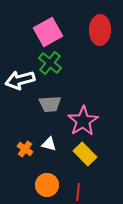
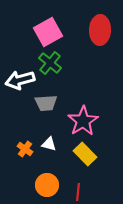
gray trapezoid: moved 4 px left, 1 px up
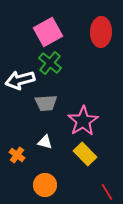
red ellipse: moved 1 px right, 2 px down
white triangle: moved 4 px left, 2 px up
orange cross: moved 8 px left, 6 px down
orange circle: moved 2 px left
red line: moved 29 px right; rotated 36 degrees counterclockwise
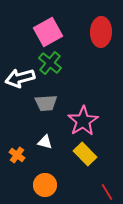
white arrow: moved 2 px up
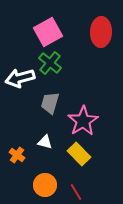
gray trapezoid: moved 4 px right; rotated 110 degrees clockwise
yellow rectangle: moved 6 px left
red line: moved 31 px left
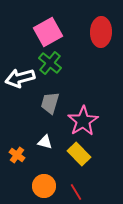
orange circle: moved 1 px left, 1 px down
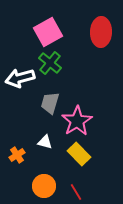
pink star: moved 6 px left
orange cross: rotated 21 degrees clockwise
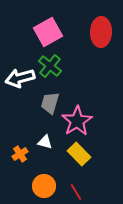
green cross: moved 3 px down
orange cross: moved 3 px right, 1 px up
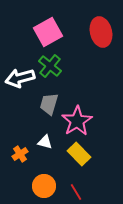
red ellipse: rotated 16 degrees counterclockwise
gray trapezoid: moved 1 px left, 1 px down
